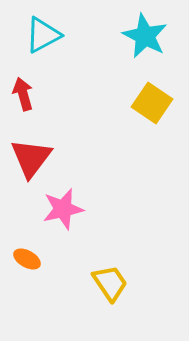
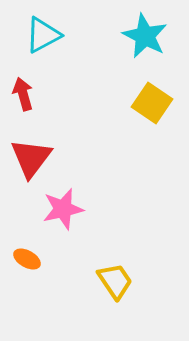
yellow trapezoid: moved 5 px right, 2 px up
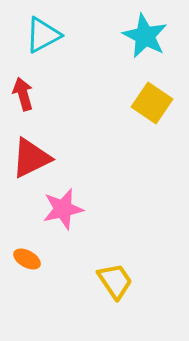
red triangle: rotated 27 degrees clockwise
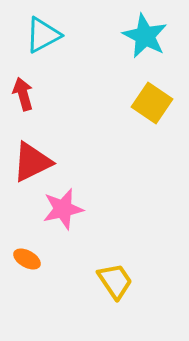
red triangle: moved 1 px right, 4 px down
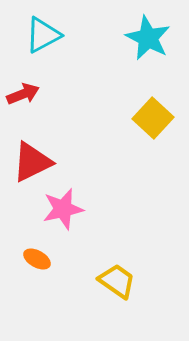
cyan star: moved 3 px right, 2 px down
red arrow: rotated 84 degrees clockwise
yellow square: moved 1 px right, 15 px down; rotated 9 degrees clockwise
orange ellipse: moved 10 px right
yellow trapezoid: moved 2 px right; rotated 21 degrees counterclockwise
